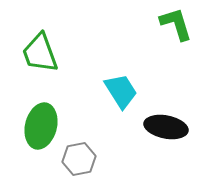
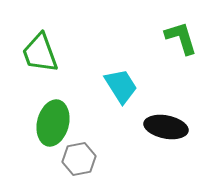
green L-shape: moved 5 px right, 14 px down
cyan trapezoid: moved 5 px up
green ellipse: moved 12 px right, 3 px up
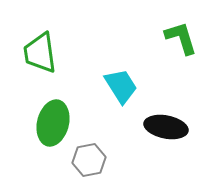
green trapezoid: rotated 12 degrees clockwise
gray hexagon: moved 10 px right, 1 px down
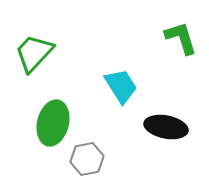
green trapezoid: moved 6 px left; rotated 51 degrees clockwise
gray hexagon: moved 2 px left, 1 px up
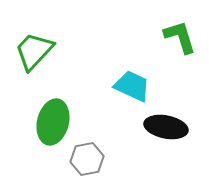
green L-shape: moved 1 px left, 1 px up
green trapezoid: moved 2 px up
cyan trapezoid: moved 11 px right; rotated 33 degrees counterclockwise
green ellipse: moved 1 px up
